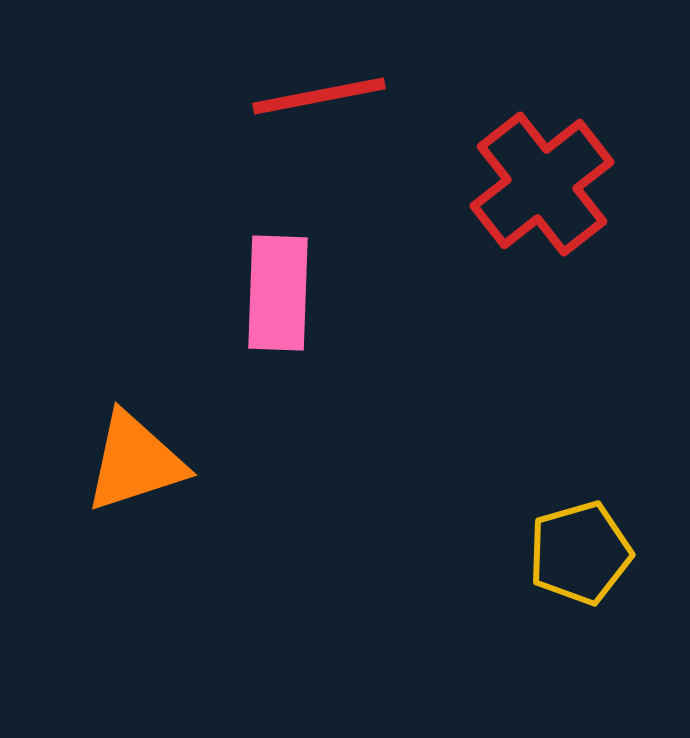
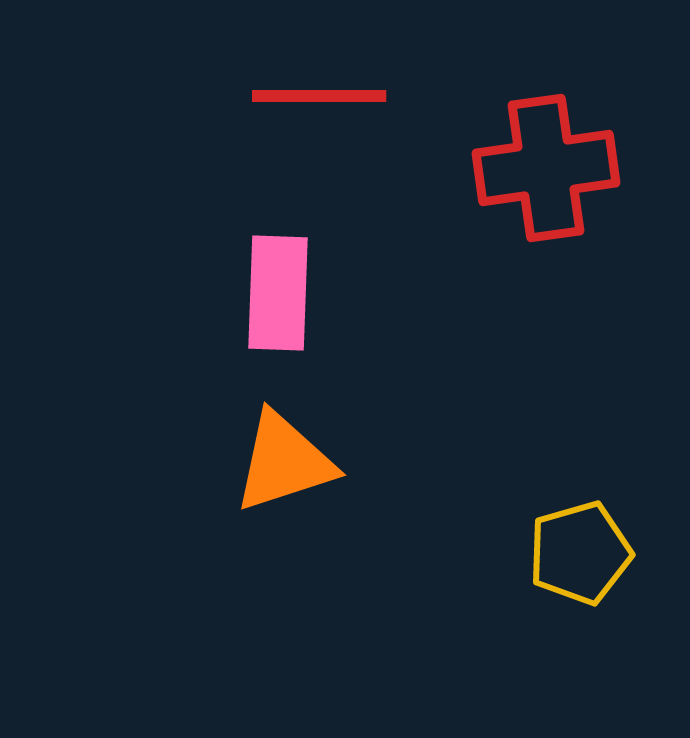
red line: rotated 11 degrees clockwise
red cross: moved 4 px right, 16 px up; rotated 30 degrees clockwise
orange triangle: moved 149 px right
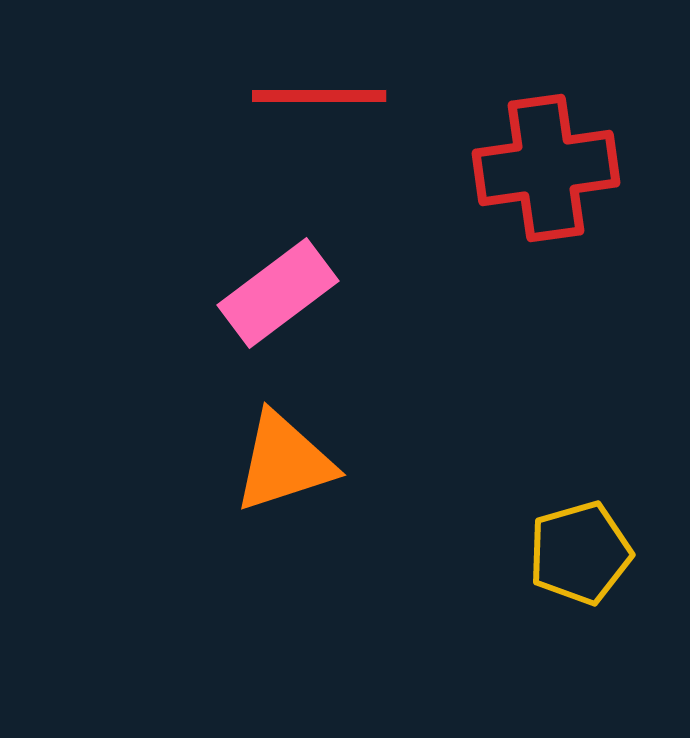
pink rectangle: rotated 51 degrees clockwise
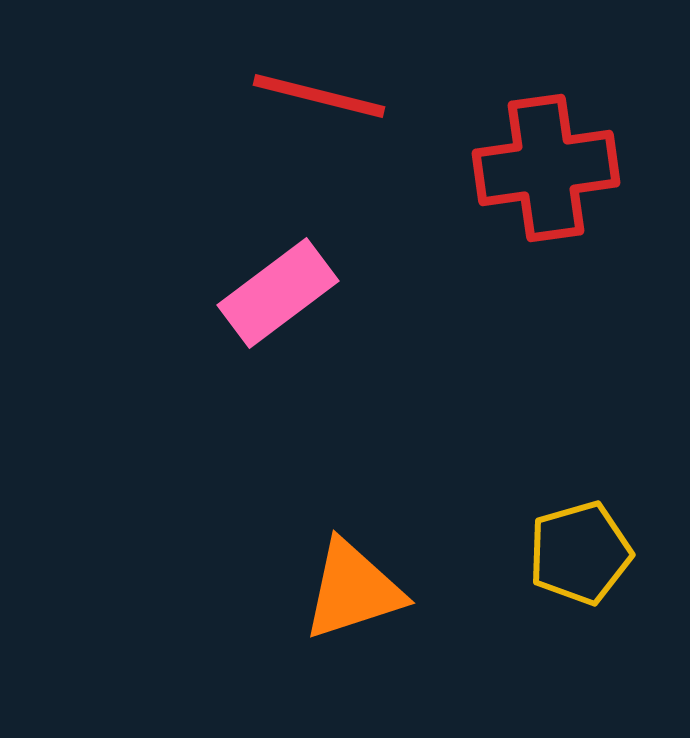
red line: rotated 14 degrees clockwise
orange triangle: moved 69 px right, 128 px down
